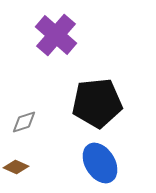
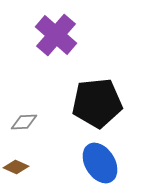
gray diamond: rotated 16 degrees clockwise
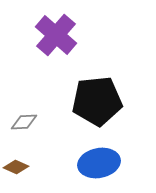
black pentagon: moved 2 px up
blue ellipse: moved 1 px left; rotated 69 degrees counterclockwise
